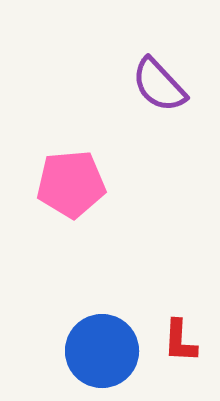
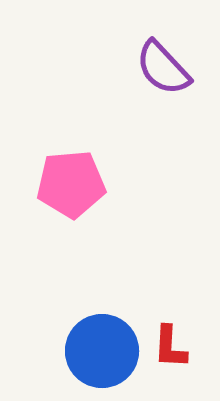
purple semicircle: moved 4 px right, 17 px up
red L-shape: moved 10 px left, 6 px down
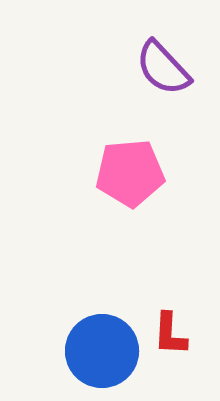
pink pentagon: moved 59 px right, 11 px up
red L-shape: moved 13 px up
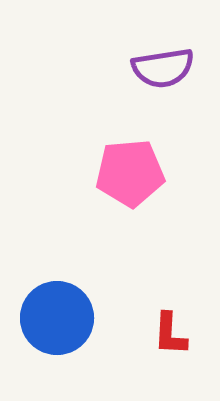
purple semicircle: rotated 56 degrees counterclockwise
blue circle: moved 45 px left, 33 px up
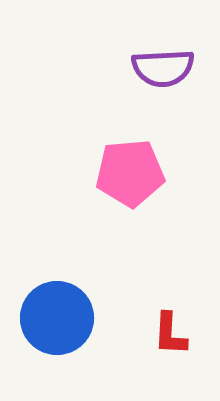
purple semicircle: rotated 6 degrees clockwise
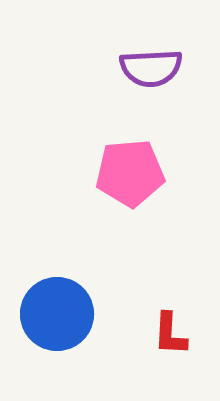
purple semicircle: moved 12 px left
blue circle: moved 4 px up
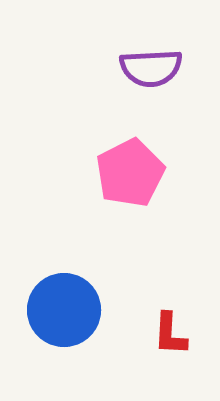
pink pentagon: rotated 22 degrees counterclockwise
blue circle: moved 7 px right, 4 px up
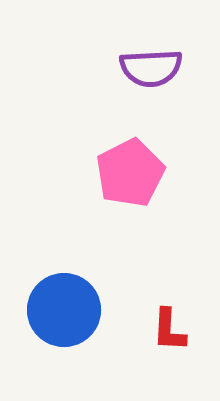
red L-shape: moved 1 px left, 4 px up
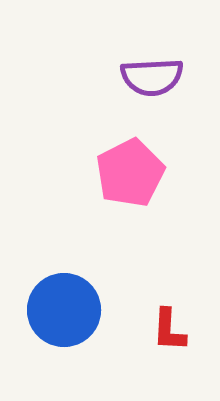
purple semicircle: moved 1 px right, 9 px down
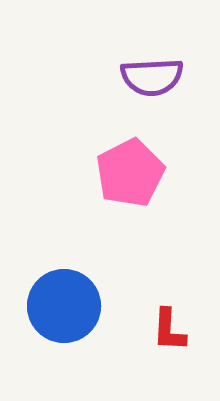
blue circle: moved 4 px up
